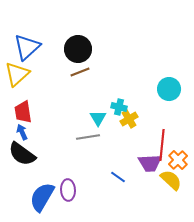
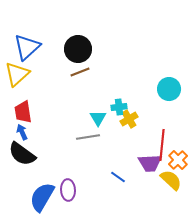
cyan cross: rotated 21 degrees counterclockwise
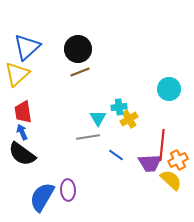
orange cross: rotated 18 degrees clockwise
blue line: moved 2 px left, 22 px up
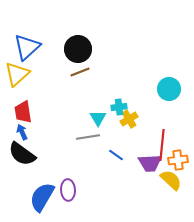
orange cross: rotated 18 degrees clockwise
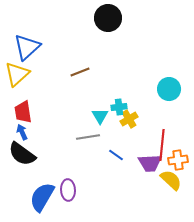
black circle: moved 30 px right, 31 px up
cyan triangle: moved 2 px right, 2 px up
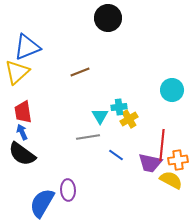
blue triangle: rotated 20 degrees clockwise
yellow triangle: moved 2 px up
cyan circle: moved 3 px right, 1 px down
purple trapezoid: rotated 15 degrees clockwise
yellow semicircle: rotated 15 degrees counterclockwise
blue semicircle: moved 6 px down
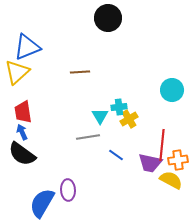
brown line: rotated 18 degrees clockwise
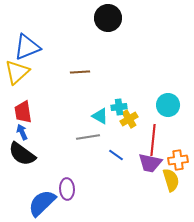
cyan circle: moved 4 px left, 15 px down
cyan triangle: rotated 30 degrees counterclockwise
red line: moved 9 px left, 5 px up
yellow semicircle: rotated 45 degrees clockwise
purple ellipse: moved 1 px left, 1 px up
blue semicircle: rotated 16 degrees clockwise
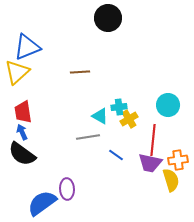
blue semicircle: rotated 8 degrees clockwise
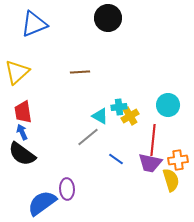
blue triangle: moved 7 px right, 23 px up
yellow cross: moved 1 px right, 3 px up
gray line: rotated 30 degrees counterclockwise
blue line: moved 4 px down
